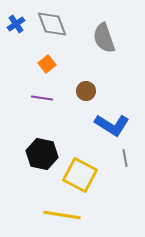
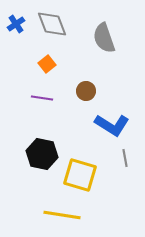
yellow square: rotated 12 degrees counterclockwise
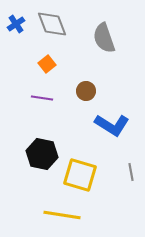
gray line: moved 6 px right, 14 px down
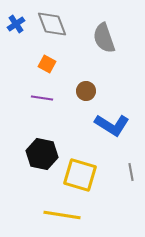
orange square: rotated 24 degrees counterclockwise
